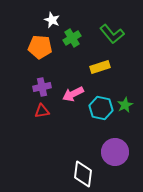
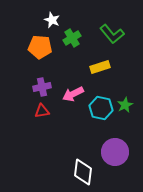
white diamond: moved 2 px up
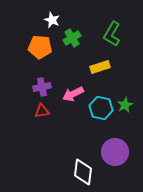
green L-shape: rotated 70 degrees clockwise
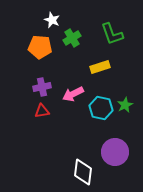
green L-shape: rotated 50 degrees counterclockwise
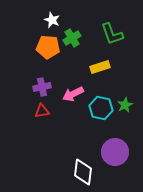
orange pentagon: moved 8 px right
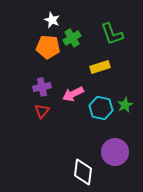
red triangle: rotated 42 degrees counterclockwise
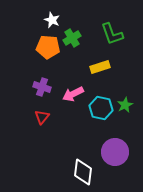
purple cross: rotated 30 degrees clockwise
red triangle: moved 6 px down
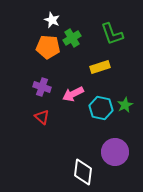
red triangle: rotated 28 degrees counterclockwise
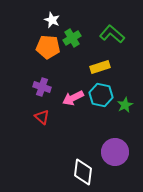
green L-shape: rotated 150 degrees clockwise
pink arrow: moved 4 px down
cyan hexagon: moved 13 px up
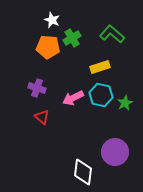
purple cross: moved 5 px left, 1 px down
green star: moved 2 px up
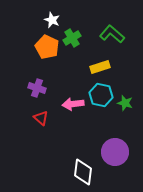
orange pentagon: moved 1 px left; rotated 20 degrees clockwise
pink arrow: moved 6 px down; rotated 20 degrees clockwise
green star: rotated 28 degrees counterclockwise
red triangle: moved 1 px left, 1 px down
